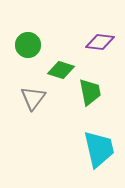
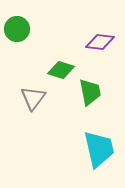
green circle: moved 11 px left, 16 px up
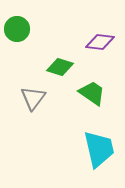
green diamond: moved 1 px left, 3 px up
green trapezoid: moved 2 px right, 1 px down; rotated 44 degrees counterclockwise
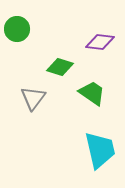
cyan trapezoid: moved 1 px right, 1 px down
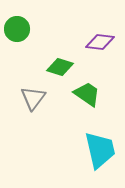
green trapezoid: moved 5 px left, 1 px down
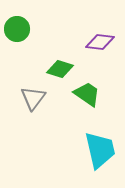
green diamond: moved 2 px down
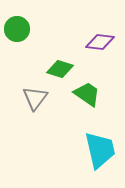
gray triangle: moved 2 px right
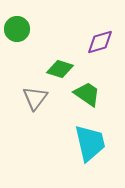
purple diamond: rotated 24 degrees counterclockwise
cyan trapezoid: moved 10 px left, 7 px up
